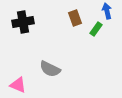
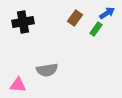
blue arrow: moved 2 px down; rotated 70 degrees clockwise
brown rectangle: rotated 56 degrees clockwise
gray semicircle: moved 3 px left, 1 px down; rotated 35 degrees counterclockwise
pink triangle: rotated 18 degrees counterclockwise
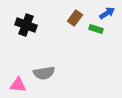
black cross: moved 3 px right, 3 px down; rotated 30 degrees clockwise
green rectangle: rotated 72 degrees clockwise
gray semicircle: moved 3 px left, 3 px down
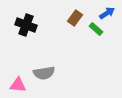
green rectangle: rotated 24 degrees clockwise
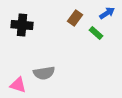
black cross: moved 4 px left; rotated 15 degrees counterclockwise
green rectangle: moved 4 px down
pink triangle: rotated 12 degrees clockwise
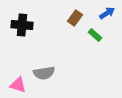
green rectangle: moved 1 px left, 2 px down
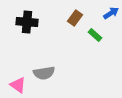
blue arrow: moved 4 px right
black cross: moved 5 px right, 3 px up
pink triangle: rotated 18 degrees clockwise
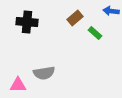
blue arrow: moved 2 px up; rotated 140 degrees counterclockwise
brown rectangle: rotated 14 degrees clockwise
green rectangle: moved 2 px up
pink triangle: rotated 36 degrees counterclockwise
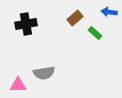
blue arrow: moved 2 px left, 1 px down
black cross: moved 1 px left, 2 px down; rotated 15 degrees counterclockwise
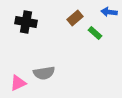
black cross: moved 2 px up; rotated 20 degrees clockwise
pink triangle: moved 2 px up; rotated 24 degrees counterclockwise
